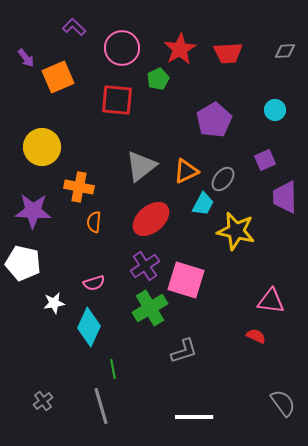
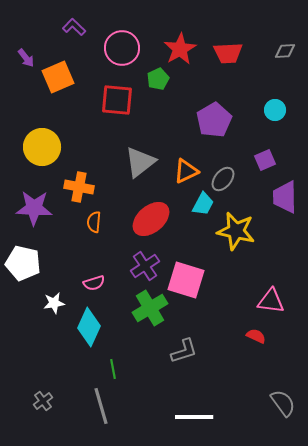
gray triangle: moved 1 px left, 4 px up
purple star: moved 1 px right, 3 px up
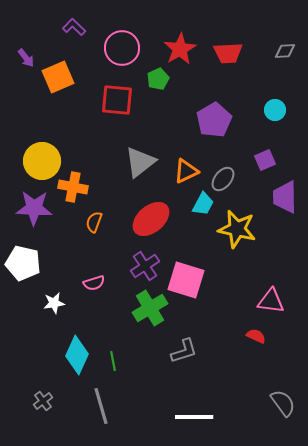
yellow circle: moved 14 px down
orange cross: moved 6 px left
orange semicircle: rotated 15 degrees clockwise
yellow star: moved 1 px right, 2 px up
cyan diamond: moved 12 px left, 28 px down
green line: moved 8 px up
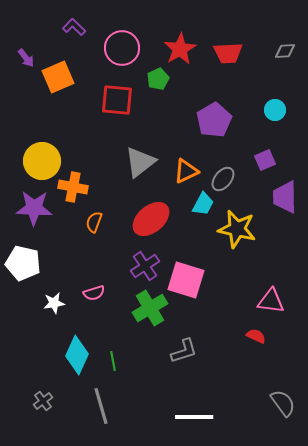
pink semicircle: moved 10 px down
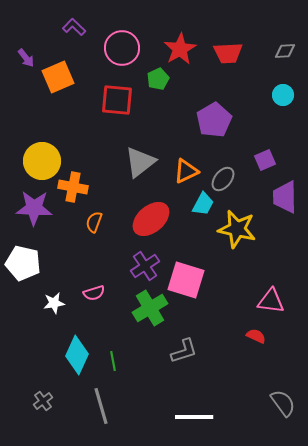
cyan circle: moved 8 px right, 15 px up
